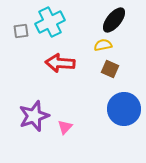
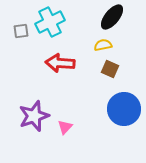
black ellipse: moved 2 px left, 3 px up
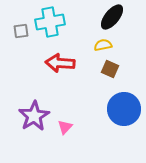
cyan cross: rotated 16 degrees clockwise
purple star: rotated 12 degrees counterclockwise
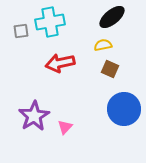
black ellipse: rotated 12 degrees clockwise
red arrow: rotated 16 degrees counterclockwise
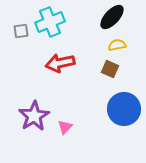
black ellipse: rotated 8 degrees counterclockwise
cyan cross: rotated 12 degrees counterclockwise
yellow semicircle: moved 14 px right
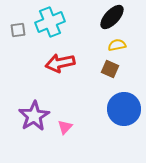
gray square: moved 3 px left, 1 px up
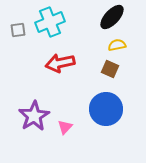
blue circle: moved 18 px left
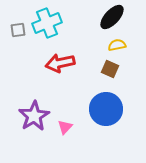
cyan cross: moved 3 px left, 1 px down
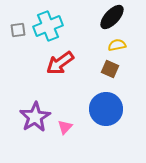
cyan cross: moved 1 px right, 3 px down
red arrow: rotated 24 degrees counterclockwise
purple star: moved 1 px right, 1 px down
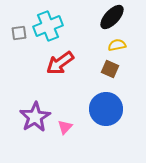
gray square: moved 1 px right, 3 px down
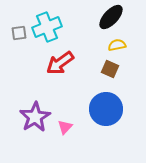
black ellipse: moved 1 px left
cyan cross: moved 1 px left, 1 px down
